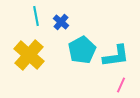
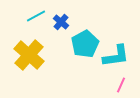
cyan line: rotated 72 degrees clockwise
cyan pentagon: moved 3 px right, 6 px up
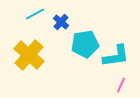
cyan line: moved 1 px left, 2 px up
cyan pentagon: rotated 20 degrees clockwise
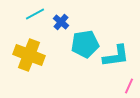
yellow cross: rotated 20 degrees counterclockwise
pink line: moved 8 px right, 1 px down
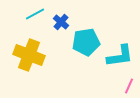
cyan pentagon: moved 1 px right, 2 px up
cyan L-shape: moved 4 px right
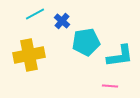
blue cross: moved 1 px right, 1 px up
yellow cross: rotated 32 degrees counterclockwise
pink line: moved 19 px left; rotated 70 degrees clockwise
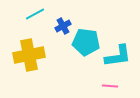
blue cross: moved 1 px right, 5 px down; rotated 21 degrees clockwise
cyan pentagon: rotated 16 degrees clockwise
cyan L-shape: moved 2 px left
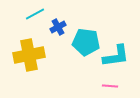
blue cross: moved 5 px left, 1 px down
cyan L-shape: moved 2 px left
